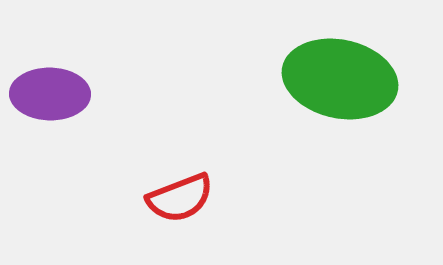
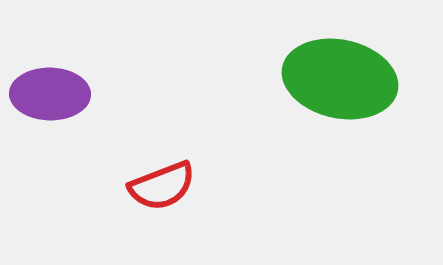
red semicircle: moved 18 px left, 12 px up
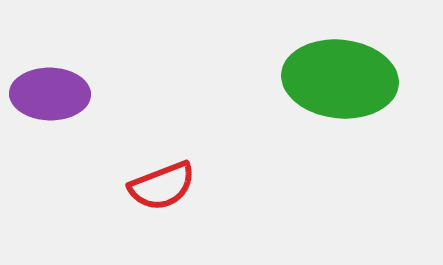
green ellipse: rotated 6 degrees counterclockwise
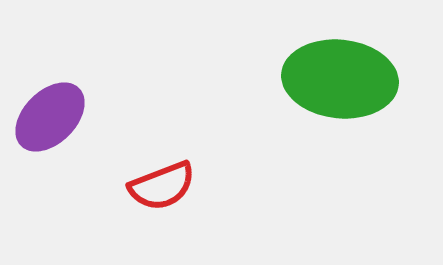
purple ellipse: moved 23 px down; rotated 46 degrees counterclockwise
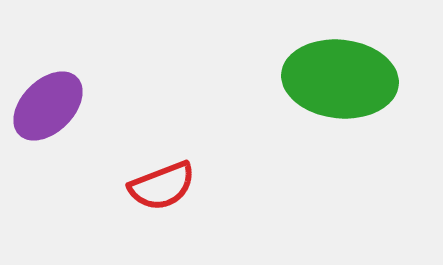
purple ellipse: moved 2 px left, 11 px up
